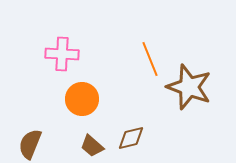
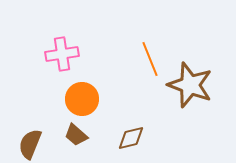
pink cross: rotated 12 degrees counterclockwise
brown star: moved 1 px right, 2 px up
brown trapezoid: moved 16 px left, 11 px up
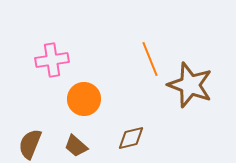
pink cross: moved 10 px left, 6 px down
orange circle: moved 2 px right
brown trapezoid: moved 11 px down
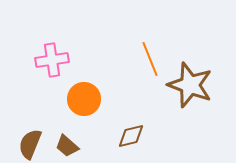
brown diamond: moved 2 px up
brown trapezoid: moved 9 px left
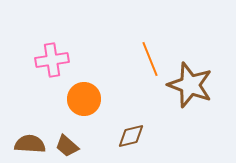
brown semicircle: rotated 72 degrees clockwise
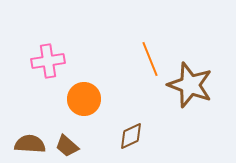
pink cross: moved 4 px left, 1 px down
brown diamond: rotated 12 degrees counterclockwise
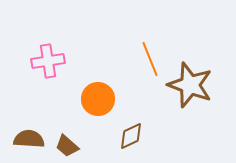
orange circle: moved 14 px right
brown semicircle: moved 1 px left, 5 px up
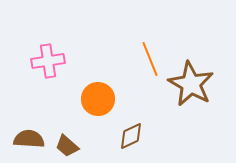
brown star: moved 1 px right, 1 px up; rotated 9 degrees clockwise
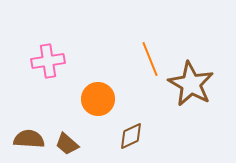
brown trapezoid: moved 2 px up
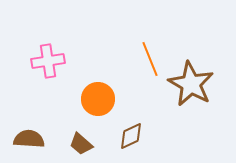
brown trapezoid: moved 14 px right
